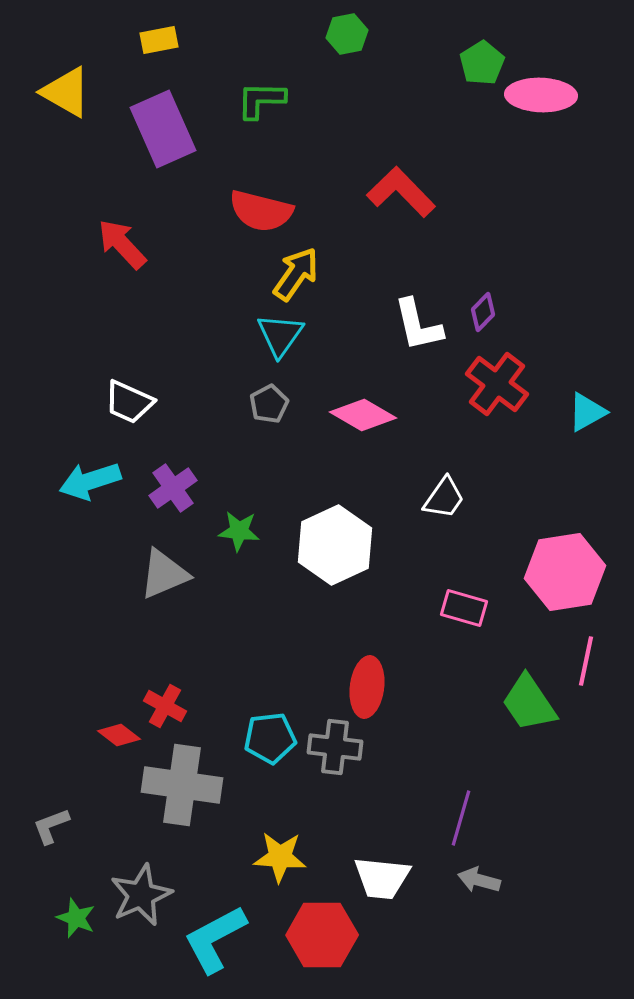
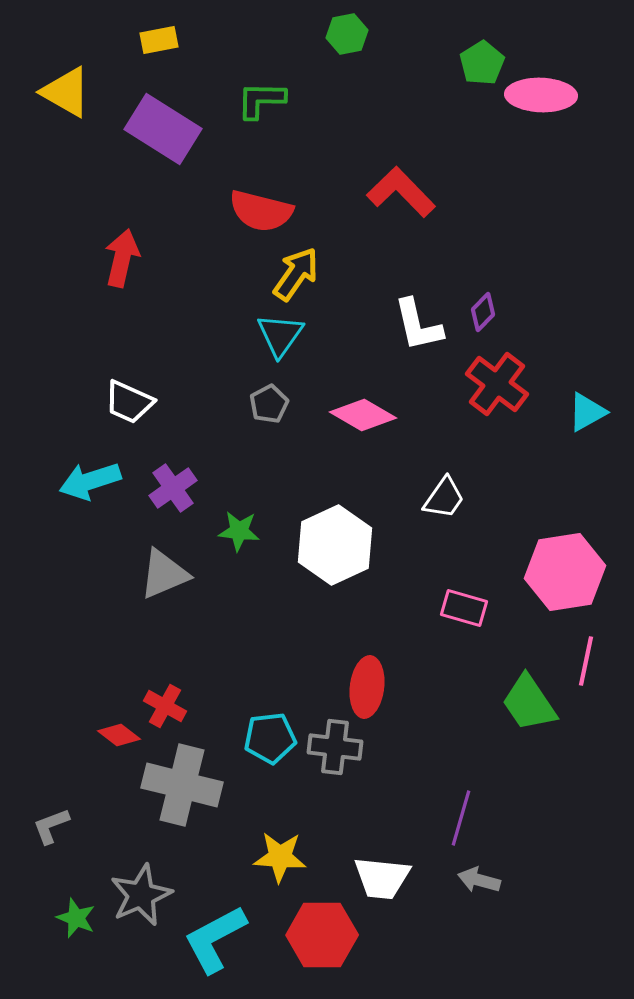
purple rectangle at (163, 129): rotated 34 degrees counterclockwise
red arrow at (122, 244): moved 14 px down; rotated 56 degrees clockwise
gray cross at (182, 785): rotated 6 degrees clockwise
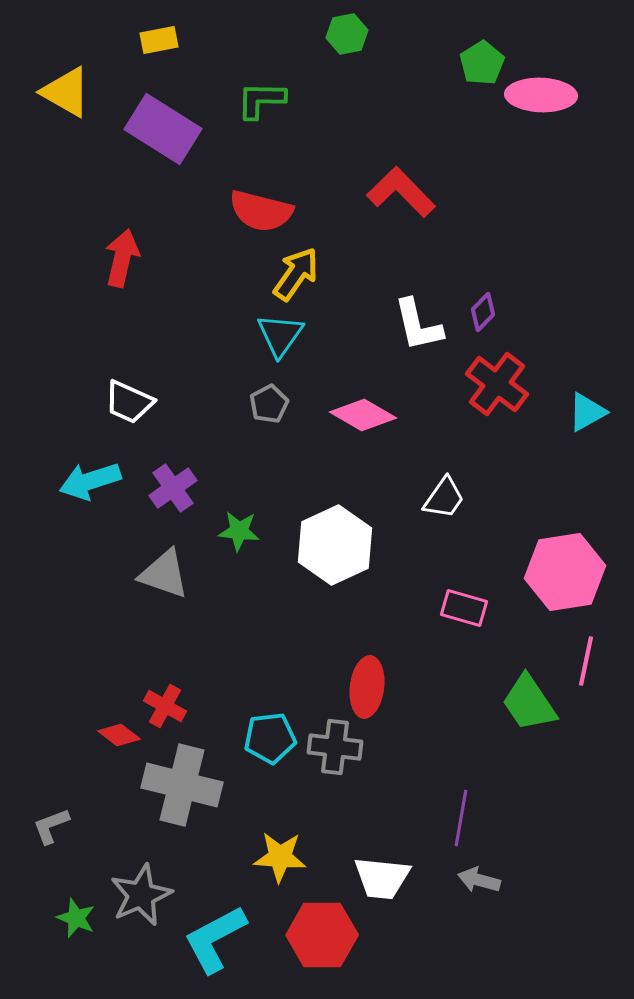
gray triangle at (164, 574): rotated 42 degrees clockwise
purple line at (461, 818): rotated 6 degrees counterclockwise
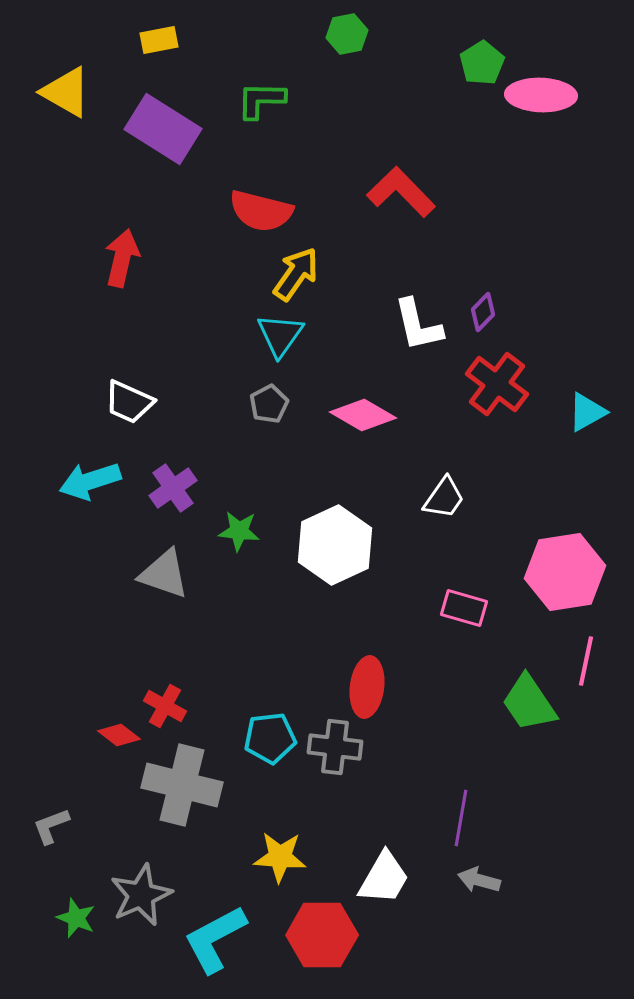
white trapezoid at (382, 878): moved 2 px right; rotated 66 degrees counterclockwise
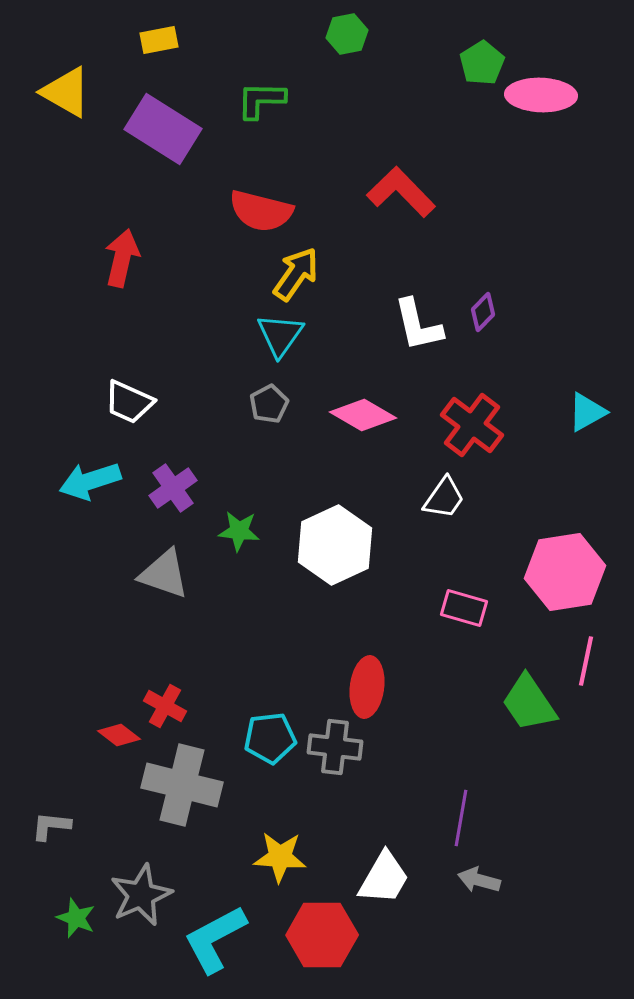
red cross at (497, 384): moved 25 px left, 41 px down
gray L-shape at (51, 826): rotated 27 degrees clockwise
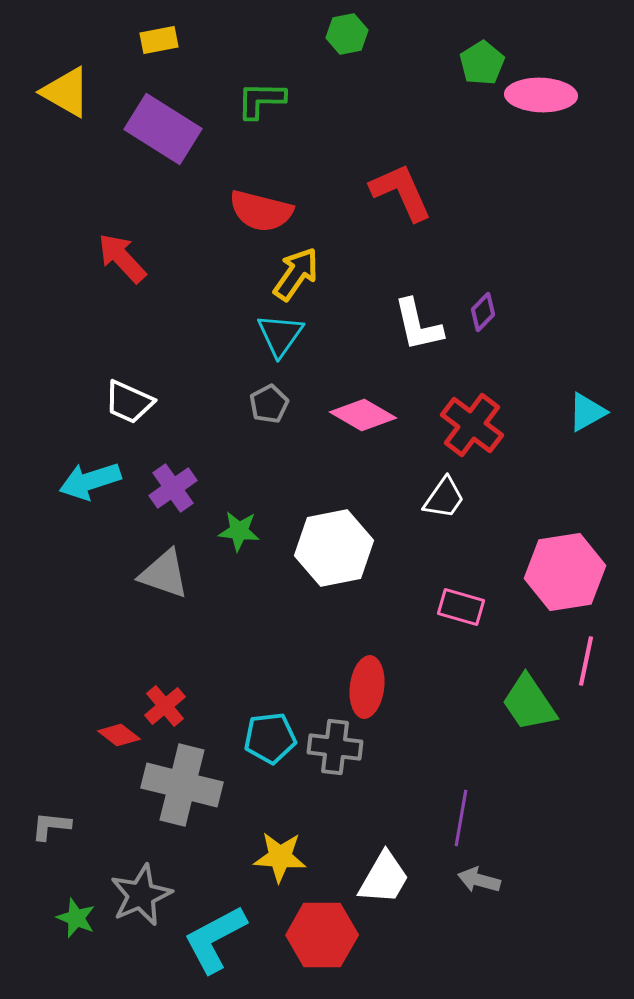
red L-shape at (401, 192): rotated 20 degrees clockwise
red arrow at (122, 258): rotated 56 degrees counterclockwise
white hexagon at (335, 545): moved 1 px left, 3 px down; rotated 14 degrees clockwise
pink rectangle at (464, 608): moved 3 px left, 1 px up
red cross at (165, 706): rotated 21 degrees clockwise
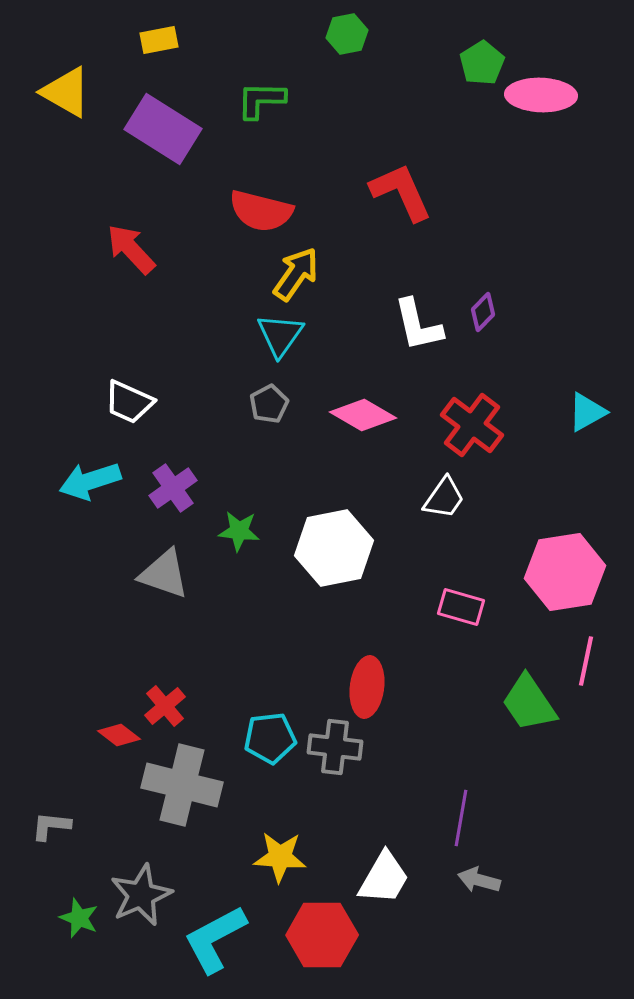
red arrow at (122, 258): moved 9 px right, 9 px up
green star at (76, 918): moved 3 px right
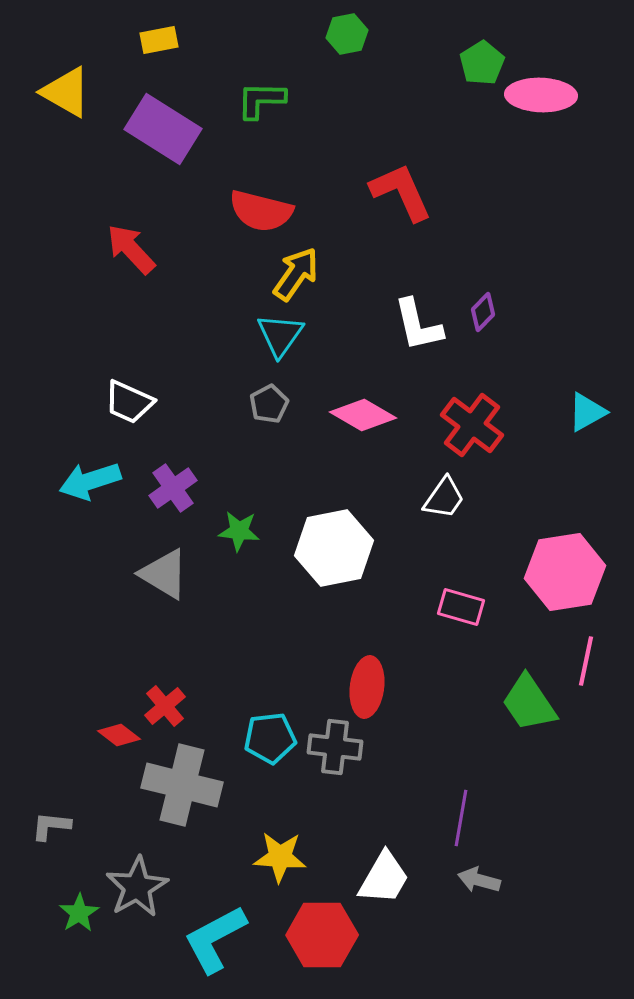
gray triangle at (164, 574): rotated 12 degrees clockwise
gray star at (141, 895): moved 4 px left, 8 px up; rotated 6 degrees counterclockwise
green star at (79, 918): moved 5 px up; rotated 18 degrees clockwise
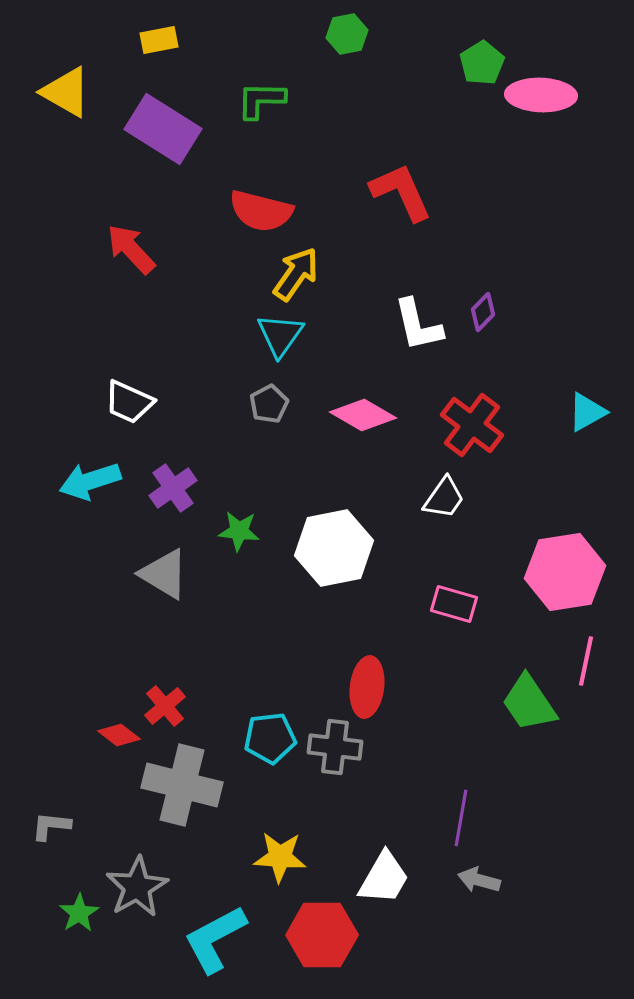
pink rectangle at (461, 607): moved 7 px left, 3 px up
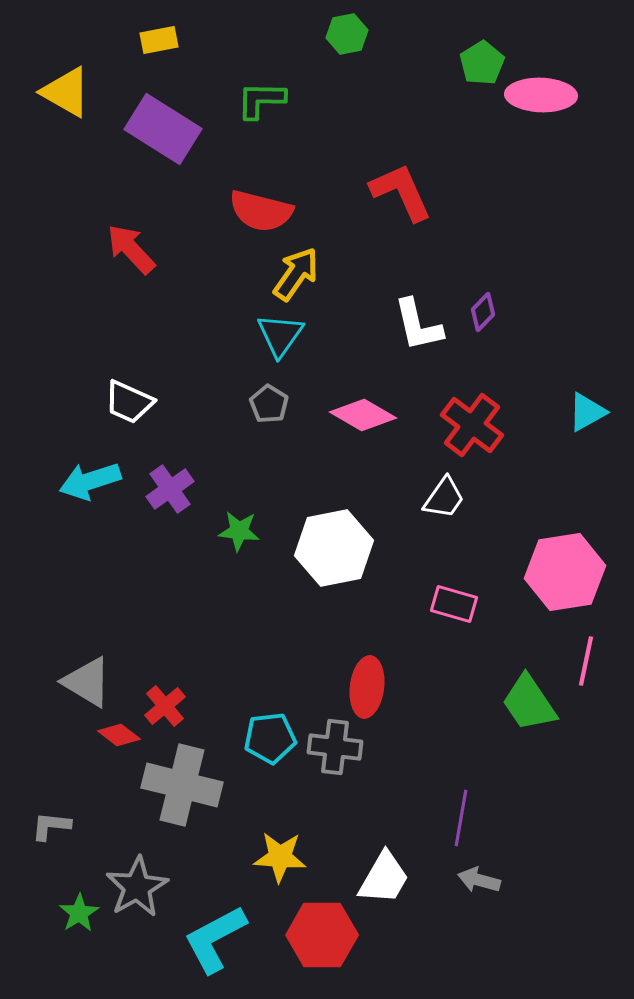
gray pentagon at (269, 404): rotated 12 degrees counterclockwise
purple cross at (173, 488): moved 3 px left, 1 px down
gray triangle at (164, 574): moved 77 px left, 108 px down
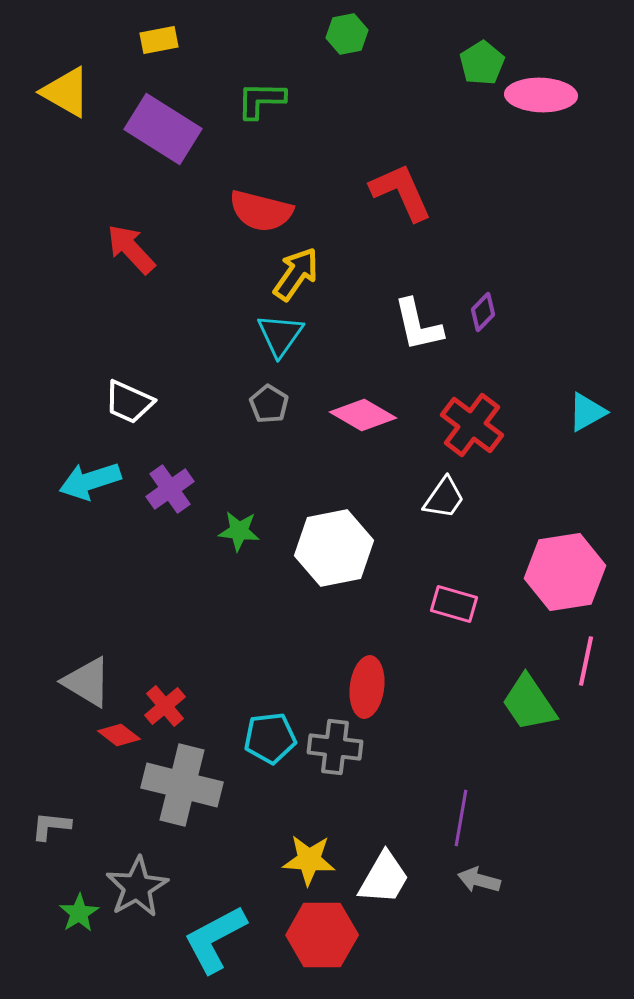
yellow star at (280, 857): moved 29 px right, 3 px down
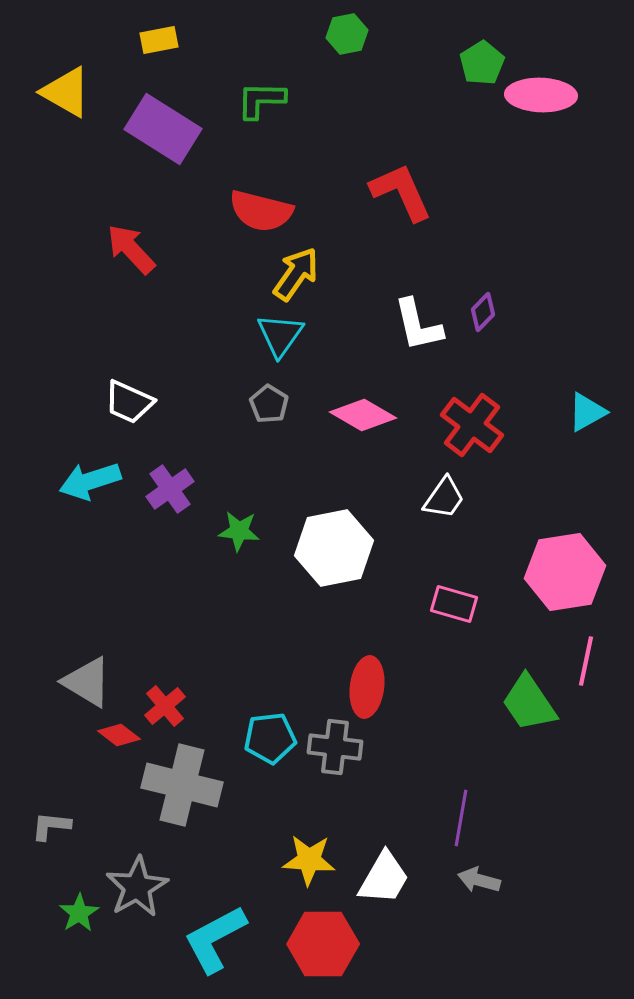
red hexagon at (322, 935): moved 1 px right, 9 px down
